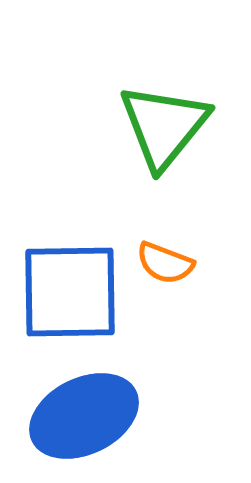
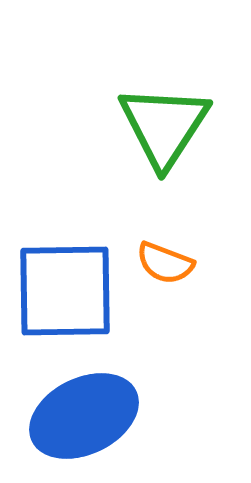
green triangle: rotated 6 degrees counterclockwise
blue square: moved 5 px left, 1 px up
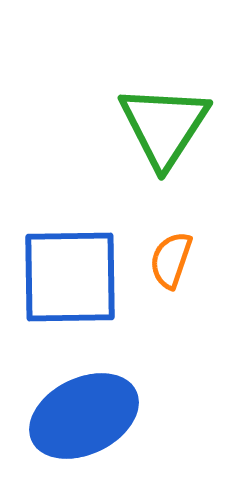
orange semicircle: moved 6 px right, 3 px up; rotated 88 degrees clockwise
blue square: moved 5 px right, 14 px up
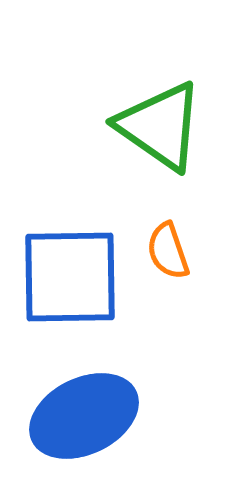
green triangle: moved 4 px left; rotated 28 degrees counterclockwise
orange semicircle: moved 3 px left, 9 px up; rotated 38 degrees counterclockwise
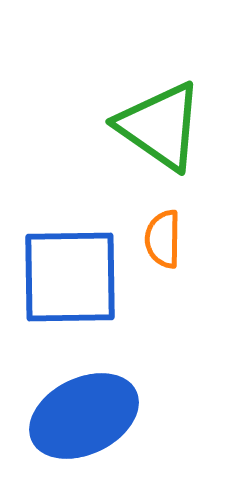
orange semicircle: moved 5 px left, 12 px up; rotated 20 degrees clockwise
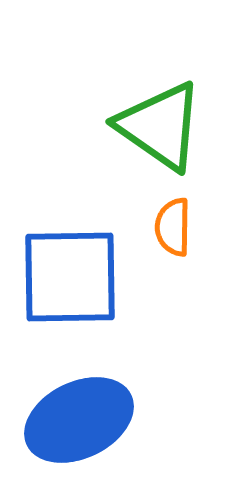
orange semicircle: moved 10 px right, 12 px up
blue ellipse: moved 5 px left, 4 px down
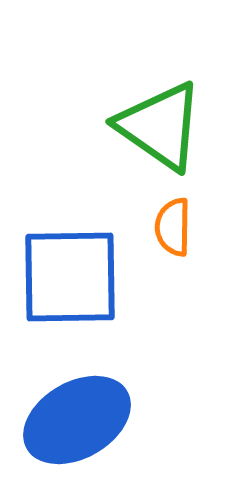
blue ellipse: moved 2 px left; rotated 4 degrees counterclockwise
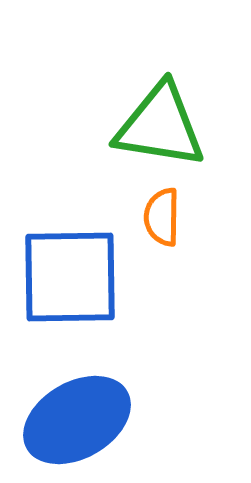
green triangle: rotated 26 degrees counterclockwise
orange semicircle: moved 11 px left, 10 px up
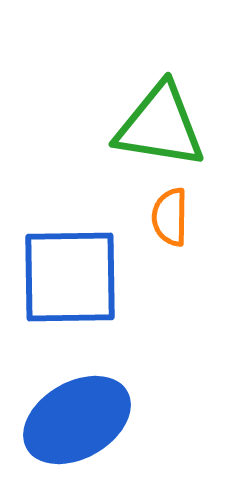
orange semicircle: moved 8 px right
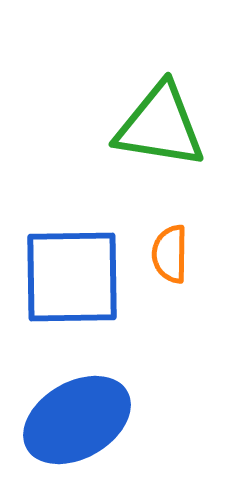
orange semicircle: moved 37 px down
blue square: moved 2 px right
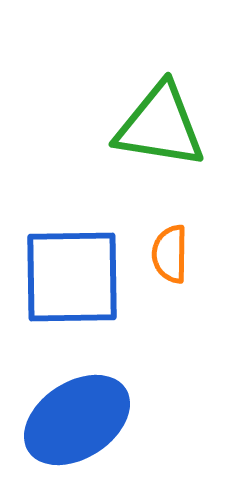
blue ellipse: rotated 3 degrees counterclockwise
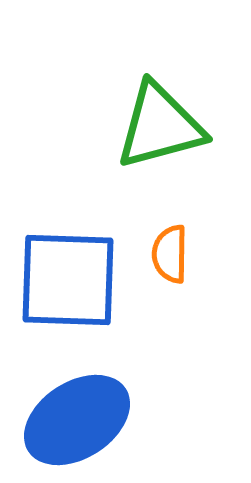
green triangle: rotated 24 degrees counterclockwise
blue square: moved 4 px left, 3 px down; rotated 3 degrees clockwise
